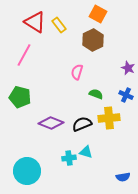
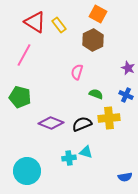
blue semicircle: moved 2 px right
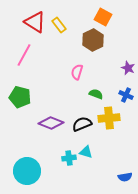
orange square: moved 5 px right, 3 px down
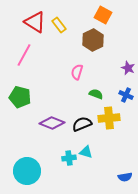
orange square: moved 2 px up
purple diamond: moved 1 px right
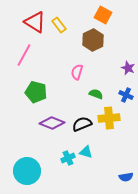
green pentagon: moved 16 px right, 5 px up
cyan cross: moved 1 px left; rotated 16 degrees counterclockwise
blue semicircle: moved 1 px right
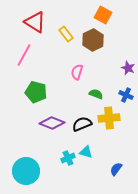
yellow rectangle: moved 7 px right, 9 px down
cyan circle: moved 1 px left
blue semicircle: moved 10 px left, 8 px up; rotated 136 degrees clockwise
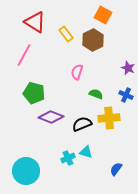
green pentagon: moved 2 px left, 1 px down
purple diamond: moved 1 px left, 6 px up
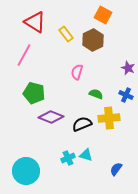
cyan triangle: moved 3 px down
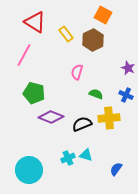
cyan circle: moved 3 px right, 1 px up
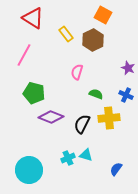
red triangle: moved 2 px left, 4 px up
black semicircle: rotated 42 degrees counterclockwise
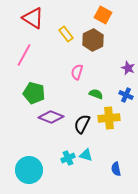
blue semicircle: rotated 48 degrees counterclockwise
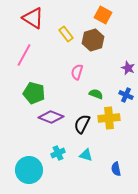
brown hexagon: rotated 10 degrees clockwise
cyan cross: moved 10 px left, 5 px up
